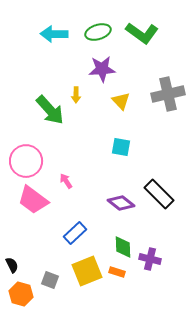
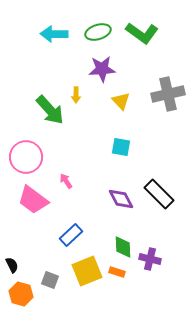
pink circle: moved 4 px up
purple diamond: moved 4 px up; rotated 24 degrees clockwise
blue rectangle: moved 4 px left, 2 px down
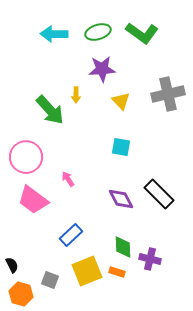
pink arrow: moved 2 px right, 2 px up
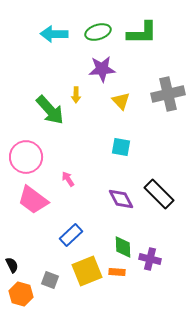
green L-shape: rotated 36 degrees counterclockwise
orange rectangle: rotated 14 degrees counterclockwise
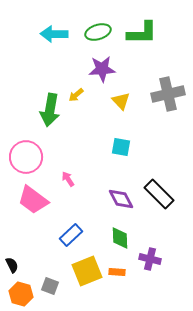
yellow arrow: rotated 49 degrees clockwise
green arrow: rotated 52 degrees clockwise
green diamond: moved 3 px left, 9 px up
gray square: moved 6 px down
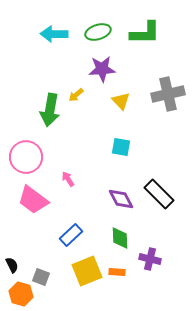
green L-shape: moved 3 px right
gray square: moved 9 px left, 9 px up
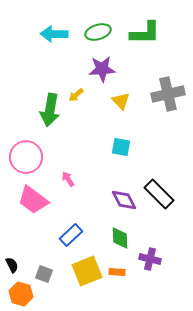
purple diamond: moved 3 px right, 1 px down
gray square: moved 3 px right, 3 px up
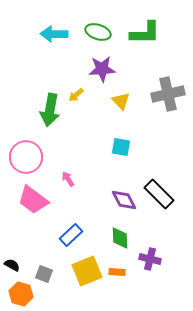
green ellipse: rotated 35 degrees clockwise
black semicircle: rotated 35 degrees counterclockwise
